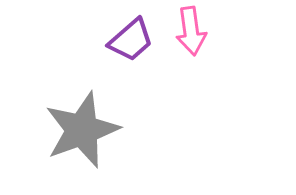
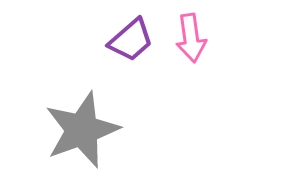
pink arrow: moved 7 px down
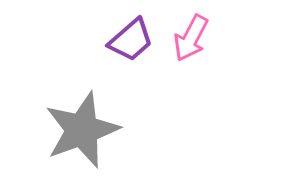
pink arrow: rotated 36 degrees clockwise
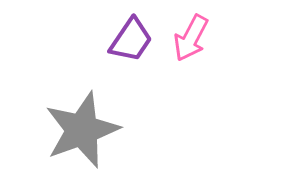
purple trapezoid: rotated 15 degrees counterclockwise
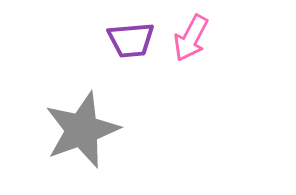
purple trapezoid: rotated 51 degrees clockwise
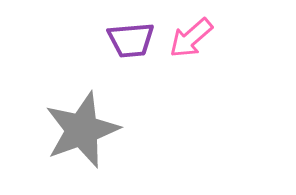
pink arrow: rotated 21 degrees clockwise
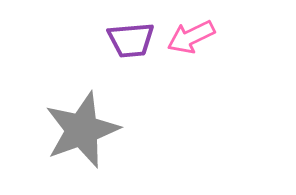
pink arrow: moved 1 px up; rotated 15 degrees clockwise
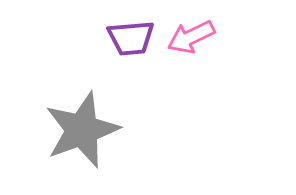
purple trapezoid: moved 2 px up
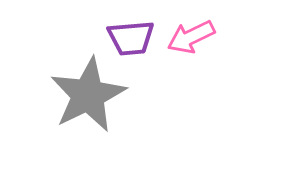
gray star: moved 6 px right, 35 px up; rotated 6 degrees counterclockwise
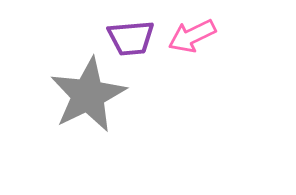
pink arrow: moved 1 px right, 1 px up
